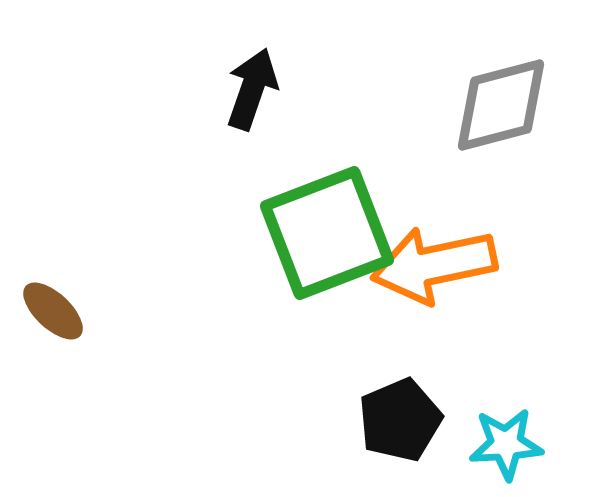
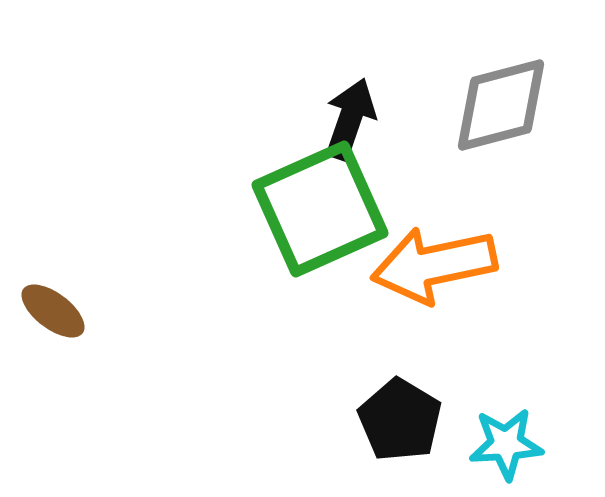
black arrow: moved 98 px right, 30 px down
green square: moved 7 px left, 24 px up; rotated 3 degrees counterclockwise
brown ellipse: rotated 6 degrees counterclockwise
black pentagon: rotated 18 degrees counterclockwise
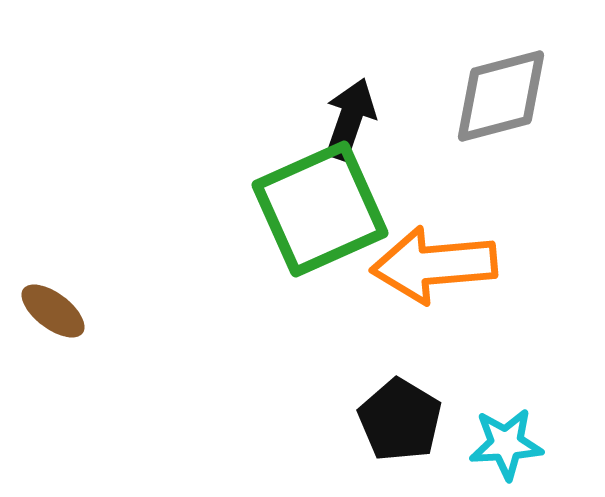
gray diamond: moved 9 px up
orange arrow: rotated 7 degrees clockwise
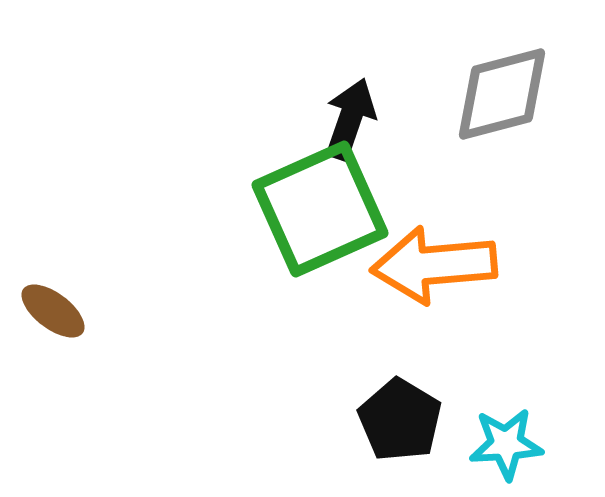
gray diamond: moved 1 px right, 2 px up
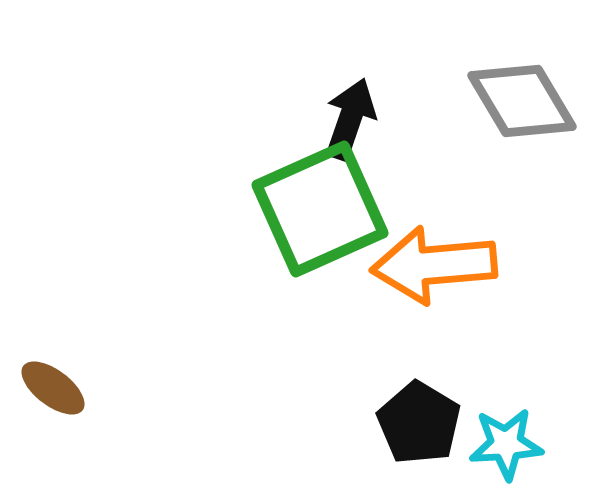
gray diamond: moved 20 px right, 7 px down; rotated 74 degrees clockwise
brown ellipse: moved 77 px down
black pentagon: moved 19 px right, 3 px down
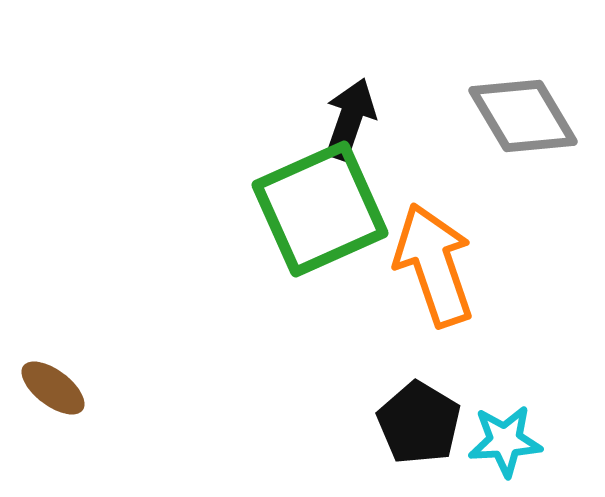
gray diamond: moved 1 px right, 15 px down
orange arrow: rotated 76 degrees clockwise
cyan star: moved 1 px left, 3 px up
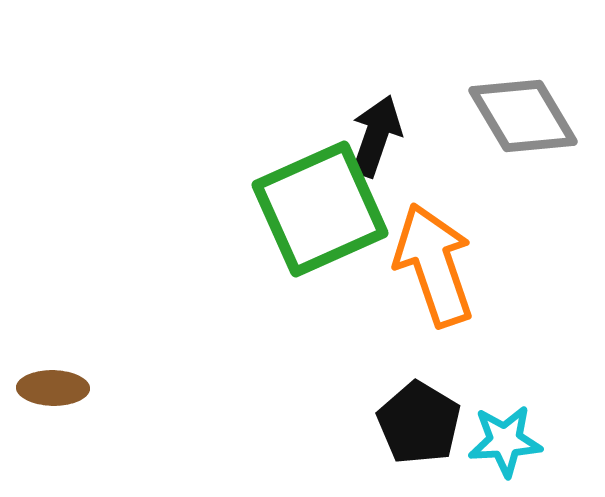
black arrow: moved 26 px right, 17 px down
brown ellipse: rotated 36 degrees counterclockwise
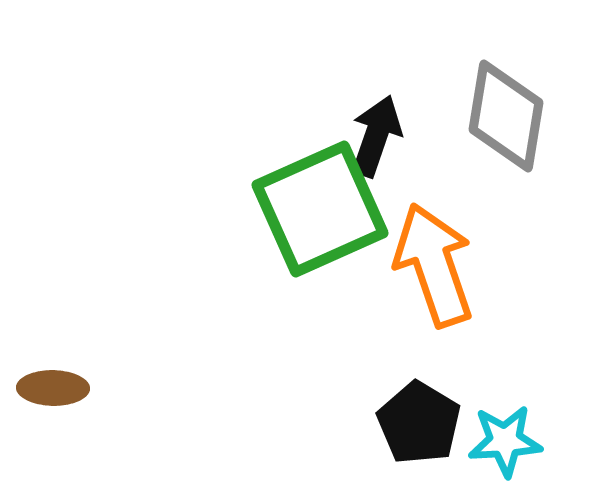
gray diamond: moved 17 px left; rotated 40 degrees clockwise
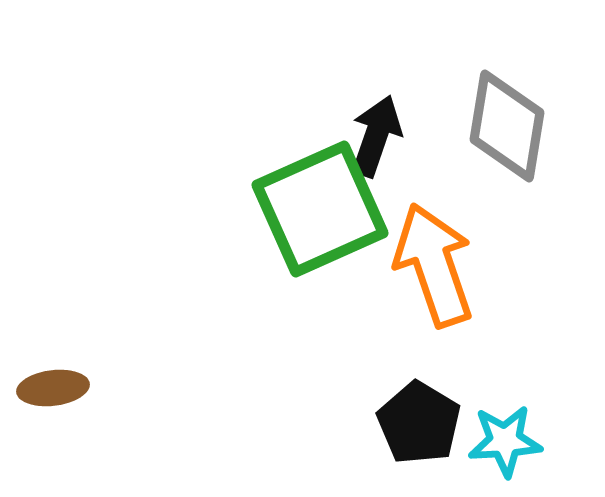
gray diamond: moved 1 px right, 10 px down
brown ellipse: rotated 8 degrees counterclockwise
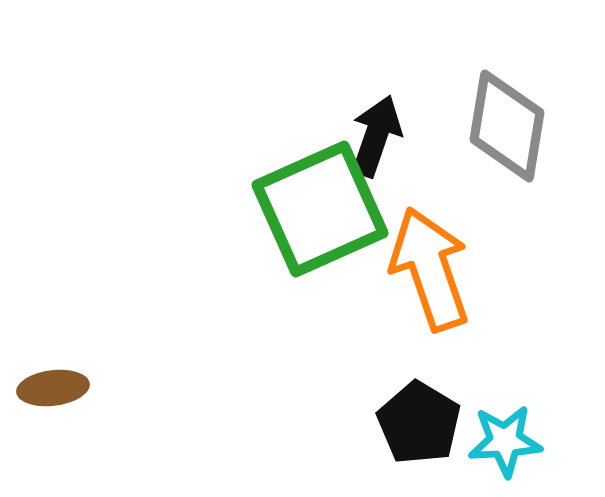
orange arrow: moved 4 px left, 4 px down
